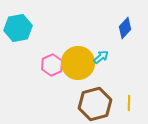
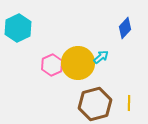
cyan hexagon: rotated 16 degrees counterclockwise
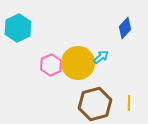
pink hexagon: moved 1 px left
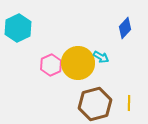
cyan arrow: rotated 70 degrees clockwise
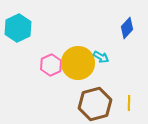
blue diamond: moved 2 px right
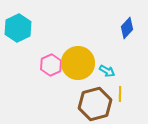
cyan arrow: moved 6 px right, 14 px down
yellow line: moved 9 px left, 9 px up
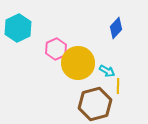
blue diamond: moved 11 px left
pink hexagon: moved 5 px right, 16 px up
yellow line: moved 2 px left, 8 px up
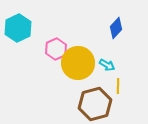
cyan arrow: moved 6 px up
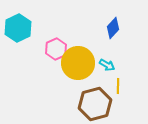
blue diamond: moved 3 px left
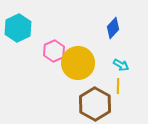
pink hexagon: moved 2 px left, 2 px down
cyan arrow: moved 14 px right
brown hexagon: rotated 16 degrees counterclockwise
